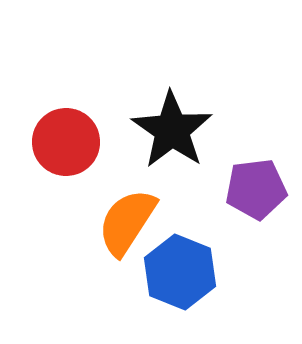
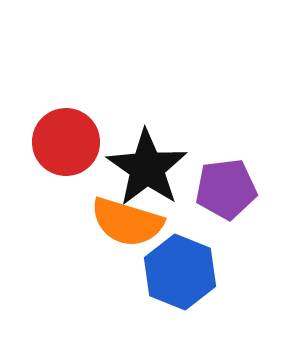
black star: moved 25 px left, 38 px down
purple pentagon: moved 30 px left
orange semicircle: rotated 106 degrees counterclockwise
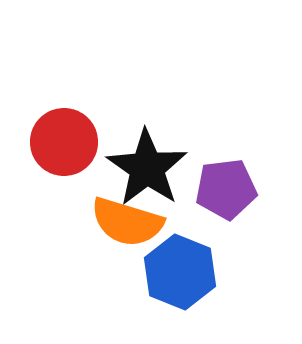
red circle: moved 2 px left
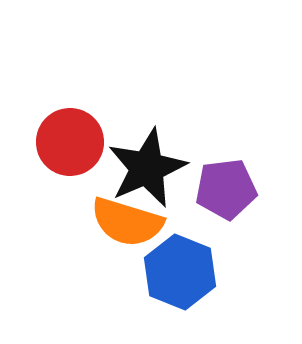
red circle: moved 6 px right
black star: rotated 14 degrees clockwise
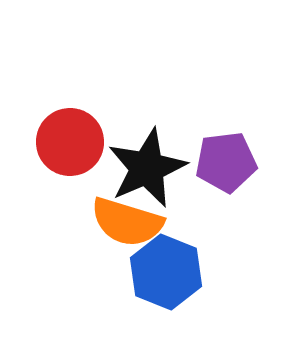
purple pentagon: moved 27 px up
blue hexagon: moved 14 px left
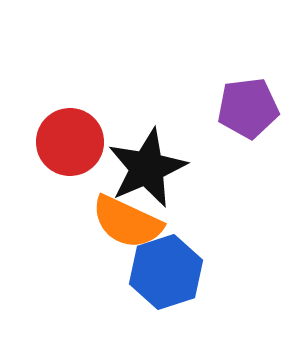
purple pentagon: moved 22 px right, 54 px up
orange semicircle: rotated 8 degrees clockwise
blue hexagon: rotated 20 degrees clockwise
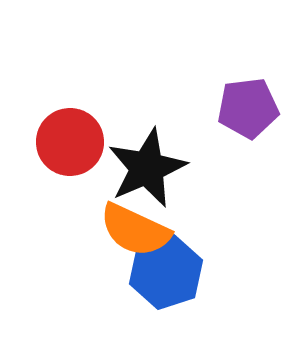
orange semicircle: moved 8 px right, 8 px down
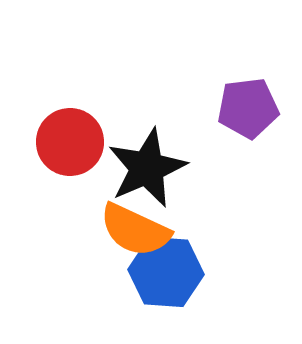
blue hexagon: rotated 22 degrees clockwise
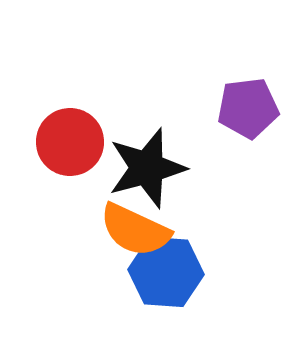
black star: rotated 8 degrees clockwise
